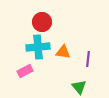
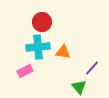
purple line: moved 4 px right, 9 px down; rotated 35 degrees clockwise
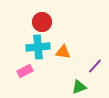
purple line: moved 3 px right, 2 px up
green triangle: rotated 49 degrees clockwise
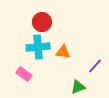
pink rectangle: moved 1 px left, 3 px down; rotated 63 degrees clockwise
green triangle: moved 1 px left
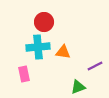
red circle: moved 2 px right
purple line: rotated 21 degrees clockwise
pink rectangle: rotated 42 degrees clockwise
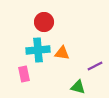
cyan cross: moved 3 px down
orange triangle: moved 1 px left, 1 px down
green triangle: rotated 35 degrees clockwise
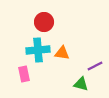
green triangle: moved 3 px right, 3 px up
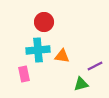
orange triangle: moved 3 px down
green triangle: rotated 28 degrees counterclockwise
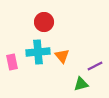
cyan cross: moved 2 px down
orange triangle: rotated 42 degrees clockwise
pink rectangle: moved 12 px left, 12 px up
